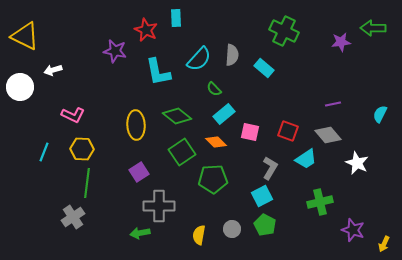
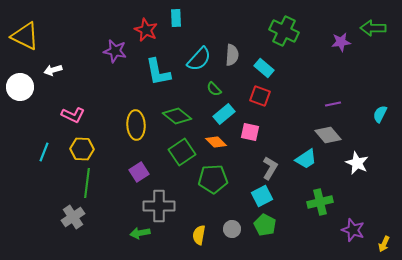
red square at (288, 131): moved 28 px left, 35 px up
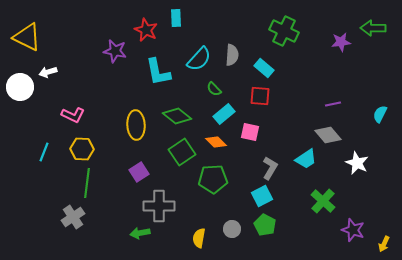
yellow triangle at (25, 36): moved 2 px right, 1 px down
white arrow at (53, 70): moved 5 px left, 2 px down
red square at (260, 96): rotated 15 degrees counterclockwise
green cross at (320, 202): moved 3 px right, 1 px up; rotated 35 degrees counterclockwise
yellow semicircle at (199, 235): moved 3 px down
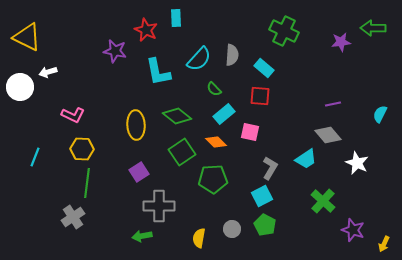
cyan line at (44, 152): moved 9 px left, 5 px down
green arrow at (140, 233): moved 2 px right, 3 px down
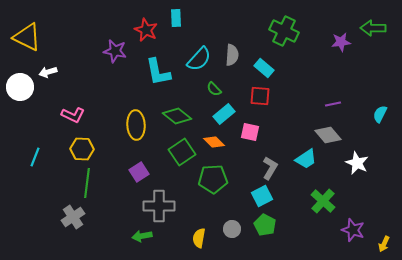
orange diamond at (216, 142): moved 2 px left
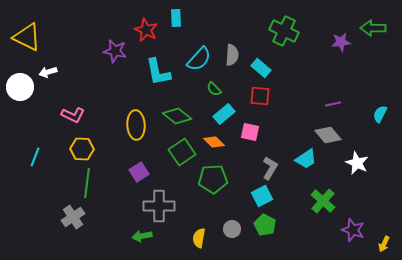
cyan rectangle at (264, 68): moved 3 px left
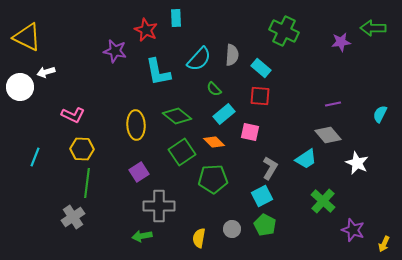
white arrow at (48, 72): moved 2 px left
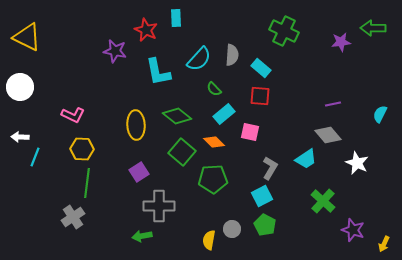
white arrow at (46, 72): moved 26 px left, 65 px down; rotated 18 degrees clockwise
green square at (182, 152): rotated 16 degrees counterclockwise
yellow semicircle at (199, 238): moved 10 px right, 2 px down
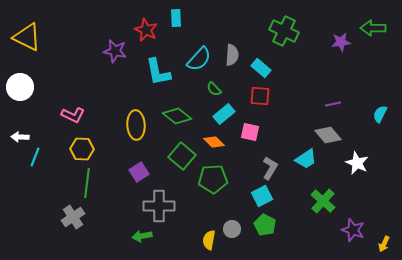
green square at (182, 152): moved 4 px down
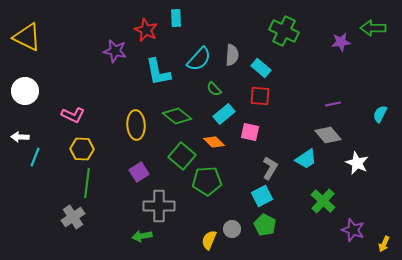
white circle at (20, 87): moved 5 px right, 4 px down
green pentagon at (213, 179): moved 6 px left, 2 px down
yellow semicircle at (209, 240): rotated 12 degrees clockwise
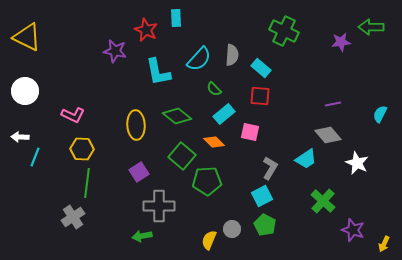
green arrow at (373, 28): moved 2 px left, 1 px up
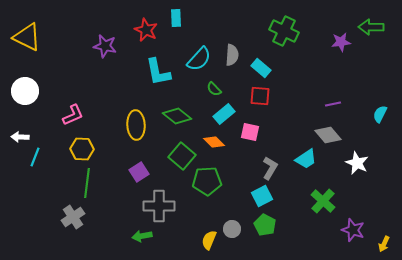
purple star at (115, 51): moved 10 px left, 5 px up
pink L-shape at (73, 115): rotated 50 degrees counterclockwise
